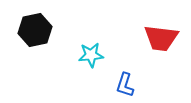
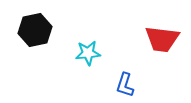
red trapezoid: moved 1 px right, 1 px down
cyan star: moved 3 px left, 2 px up
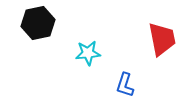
black hexagon: moved 3 px right, 7 px up
red trapezoid: rotated 108 degrees counterclockwise
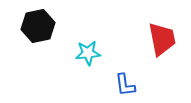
black hexagon: moved 3 px down
blue L-shape: rotated 25 degrees counterclockwise
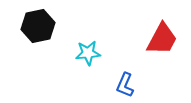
red trapezoid: rotated 39 degrees clockwise
blue L-shape: rotated 30 degrees clockwise
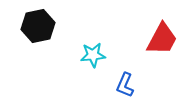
cyan star: moved 5 px right, 2 px down
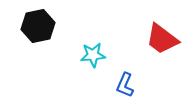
red trapezoid: rotated 99 degrees clockwise
